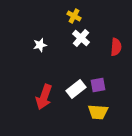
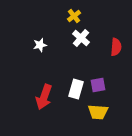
yellow cross: rotated 24 degrees clockwise
white rectangle: rotated 36 degrees counterclockwise
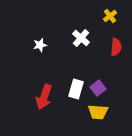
yellow cross: moved 36 px right
purple square: moved 3 px down; rotated 28 degrees counterclockwise
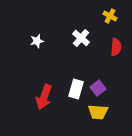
yellow cross: rotated 24 degrees counterclockwise
white star: moved 3 px left, 4 px up
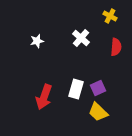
purple square: rotated 14 degrees clockwise
yellow trapezoid: rotated 40 degrees clockwise
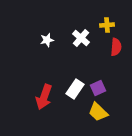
yellow cross: moved 3 px left, 9 px down; rotated 32 degrees counterclockwise
white star: moved 10 px right, 1 px up
white rectangle: moved 1 px left; rotated 18 degrees clockwise
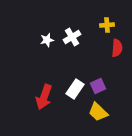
white cross: moved 9 px left, 1 px up; rotated 18 degrees clockwise
red semicircle: moved 1 px right, 1 px down
purple square: moved 2 px up
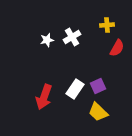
red semicircle: rotated 24 degrees clockwise
